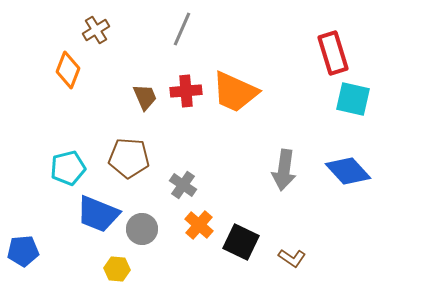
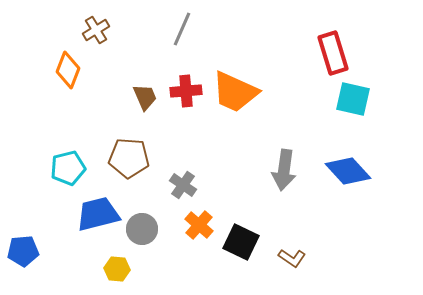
blue trapezoid: rotated 144 degrees clockwise
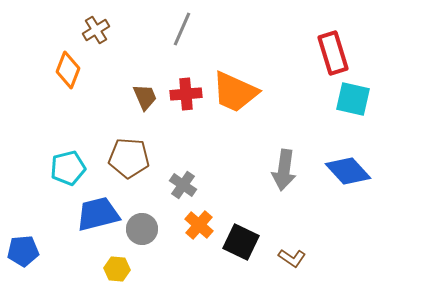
red cross: moved 3 px down
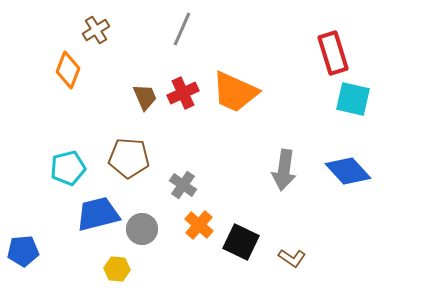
red cross: moved 3 px left, 1 px up; rotated 20 degrees counterclockwise
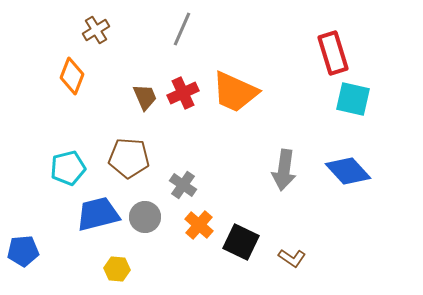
orange diamond: moved 4 px right, 6 px down
gray circle: moved 3 px right, 12 px up
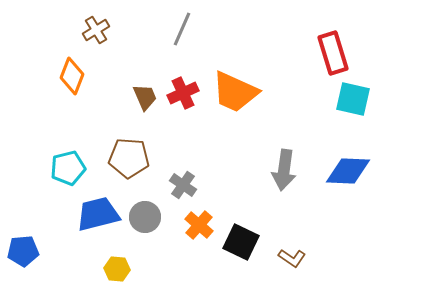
blue diamond: rotated 45 degrees counterclockwise
